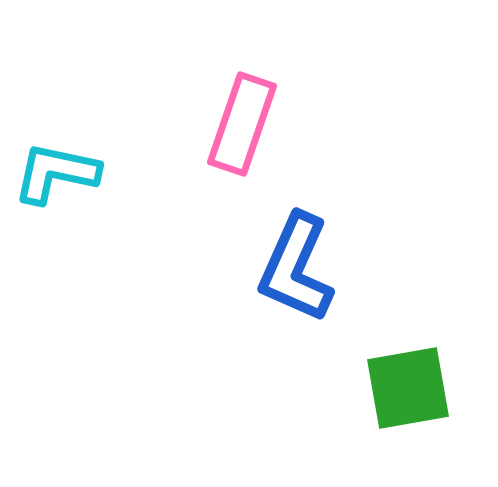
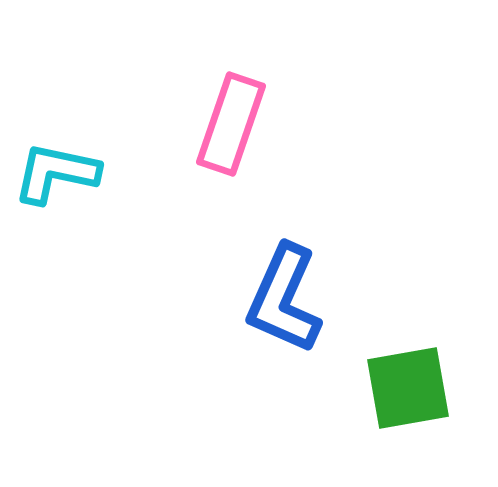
pink rectangle: moved 11 px left
blue L-shape: moved 12 px left, 31 px down
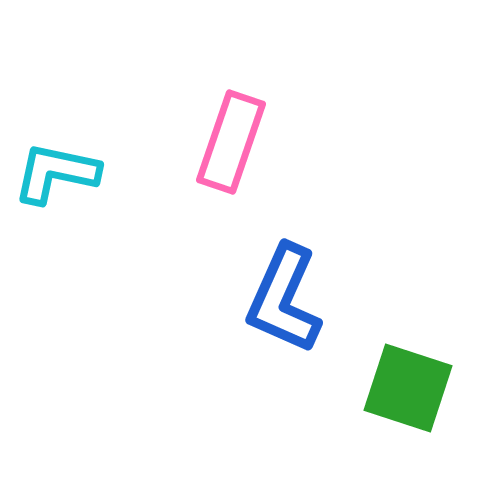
pink rectangle: moved 18 px down
green square: rotated 28 degrees clockwise
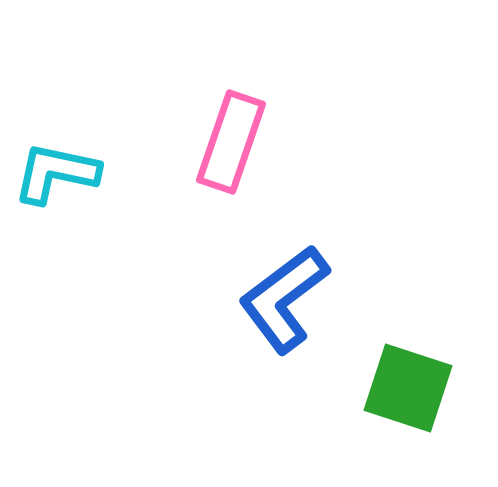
blue L-shape: rotated 29 degrees clockwise
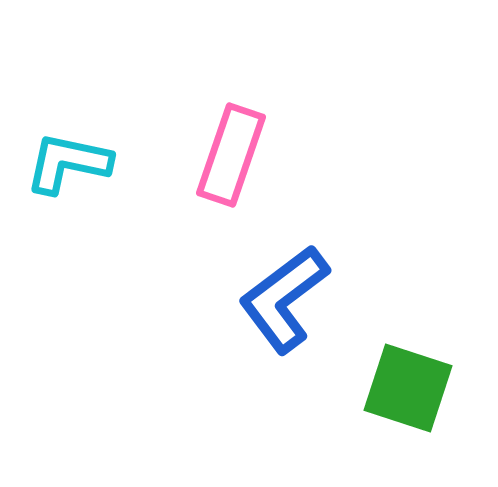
pink rectangle: moved 13 px down
cyan L-shape: moved 12 px right, 10 px up
